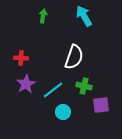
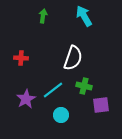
white semicircle: moved 1 px left, 1 px down
purple star: moved 15 px down
cyan circle: moved 2 px left, 3 px down
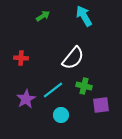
green arrow: rotated 48 degrees clockwise
white semicircle: rotated 20 degrees clockwise
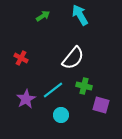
cyan arrow: moved 4 px left, 1 px up
red cross: rotated 24 degrees clockwise
purple square: rotated 24 degrees clockwise
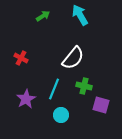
cyan line: moved 1 px right, 1 px up; rotated 30 degrees counterclockwise
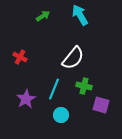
red cross: moved 1 px left, 1 px up
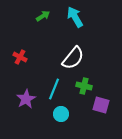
cyan arrow: moved 5 px left, 2 px down
cyan circle: moved 1 px up
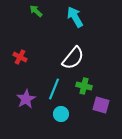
green arrow: moved 7 px left, 5 px up; rotated 104 degrees counterclockwise
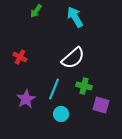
green arrow: rotated 96 degrees counterclockwise
white semicircle: rotated 10 degrees clockwise
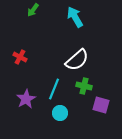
green arrow: moved 3 px left, 1 px up
white semicircle: moved 4 px right, 2 px down
cyan circle: moved 1 px left, 1 px up
